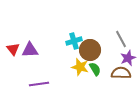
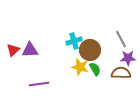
red triangle: moved 1 px down; rotated 24 degrees clockwise
purple star: rotated 21 degrees clockwise
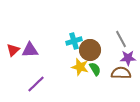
purple line: moved 3 px left; rotated 36 degrees counterclockwise
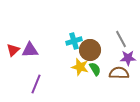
brown semicircle: moved 2 px left
purple line: rotated 24 degrees counterclockwise
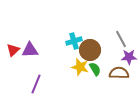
purple star: moved 1 px right, 1 px up
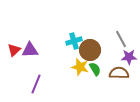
red triangle: moved 1 px right
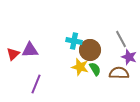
cyan cross: rotated 28 degrees clockwise
red triangle: moved 1 px left, 4 px down
purple star: rotated 21 degrees clockwise
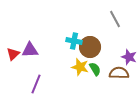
gray line: moved 6 px left, 20 px up
brown circle: moved 3 px up
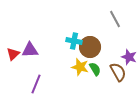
brown semicircle: moved 1 px left, 1 px up; rotated 60 degrees clockwise
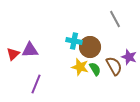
brown semicircle: moved 4 px left, 6 px up
